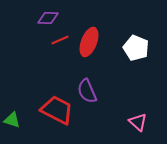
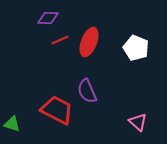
green triangle: moved 4 px down
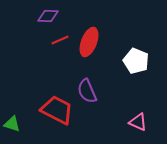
purple diamond: moved 2 px up
white pentagon: moved 13 px down
pink triangle: rotated 18 degrees counterclockwise
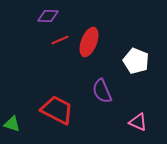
purple semicircle: moved 15 px right
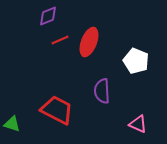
purple diamond: rotated 25 degrees counterclockwise
purple semicircle: rotated 20 degrees clockwise
pink triangle: moved 2 px down
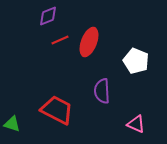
pink triangle: moved 2 px left
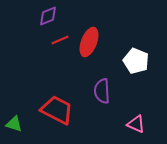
green triangle: moved 2 px right
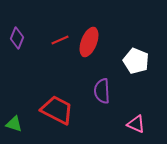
purple diamond: moved 31 px left, 22 px down; rotated 45 degrees counterclockwise
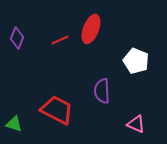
red ellipse: moved 2 px right, 13 px up
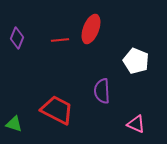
red line: rotated 18 degrees clockwise
